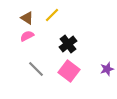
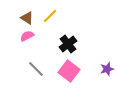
yellow line: moved 2 px left, 1 px down
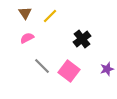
brown triangle: moved 2 px left, 5 px up; rotated 24 degrees clockwise
pink semicircle: moved 2 px down
black cross: moved 14 px right, 5 px up
gray line: moved 6 px right, 3 px up
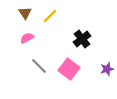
gray line: moved 3 px left
pink square: moved 2 px up
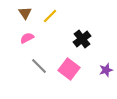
purple star: moved 1 px left, 1 px down
